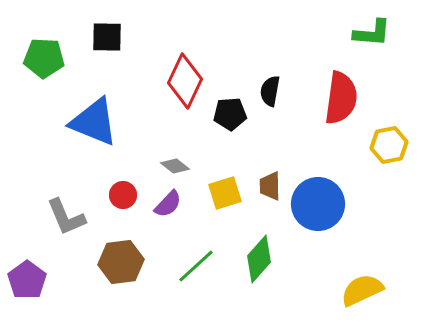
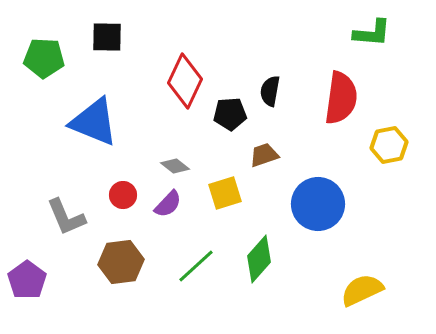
brown trapezoid: moved 6 px left, 31 px up; rotated 72 degrees clockwise
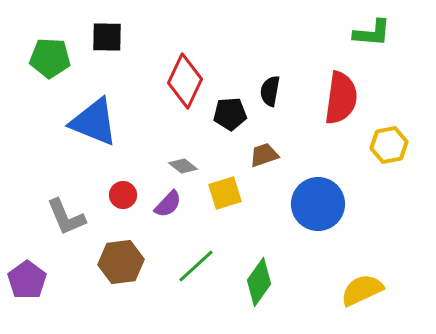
green pentagon: moved 6 px right
gray diamond: moved 8 px right
green diamond: moved 23 px down; rotated 6 degrees counterclockwise
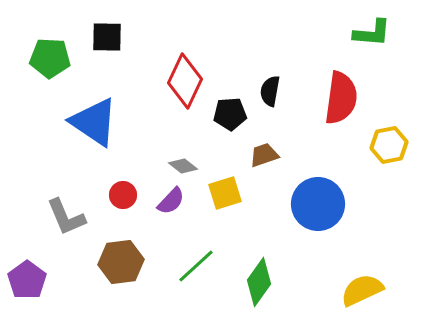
blue triangle: rotated 12 degrees clockwise
purple semicircle: moved 3 px right, 3 px up
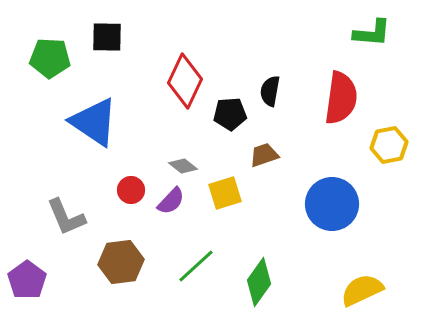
red circle: moved 8 px right, 5 px up
blue circle: moved 14 px right
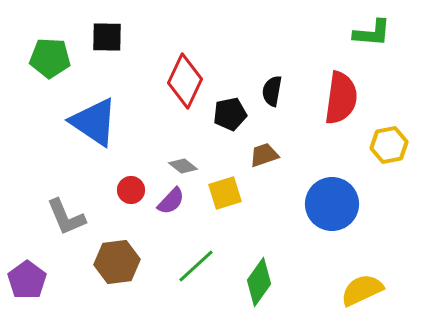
black semicircle: moved 2 px right
black pentagon: rotated 8 degrees counterclockwise
brown hexagon: moved 4 px left
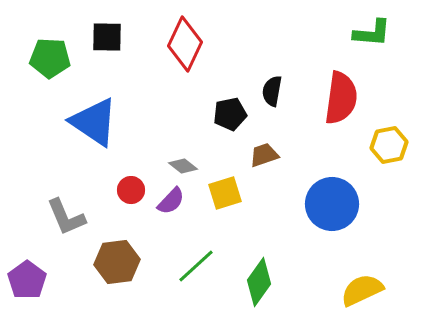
red diamond: moved 37 px up
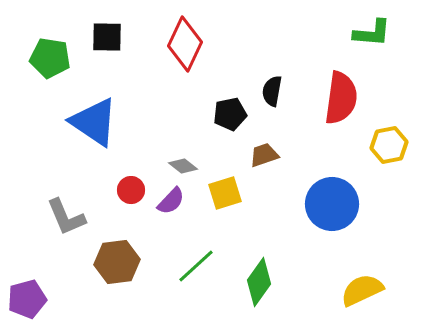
green pentagon: rotated 6 degrees clockwise
purple pentagon: moved 19 px down; rotated 21 degrees clockwise
